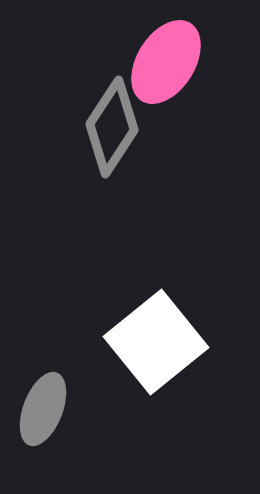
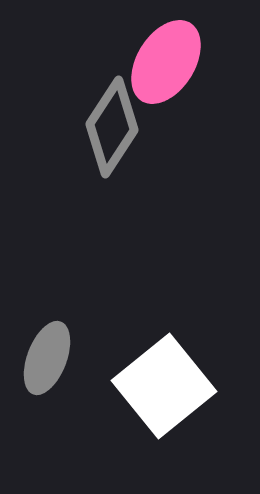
white square: moved 8 px right, 44 px down
gray ellipse: moved 4 px right, 51 px up
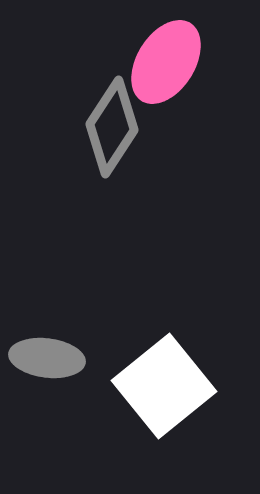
gray ellipse: rotated 76 degrees clockwise
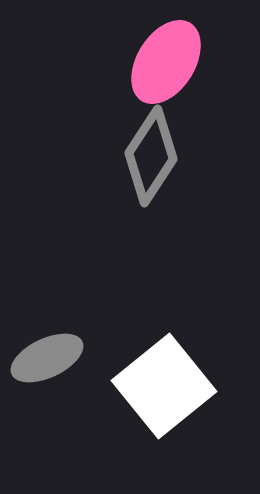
gray diamond: moved 39 px right, 29 px down
gray ellipse: rotated 32 degrees counterclockwise
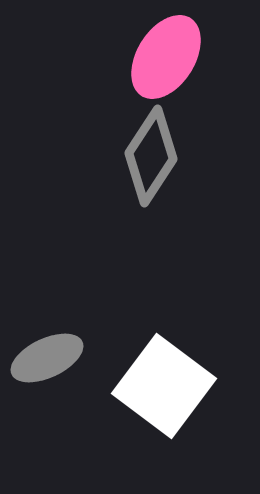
pink ellipse: moved 5 px up
white square: rotated 14 degrees counterclockwise
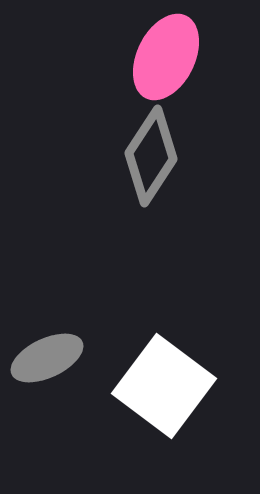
pink ellipse: rotated 6 degrees counterclockwise
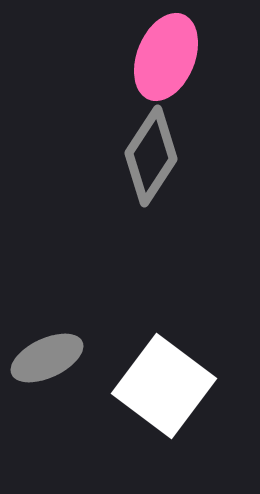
pink ellipse: rotated 4 degrees counterclockwise
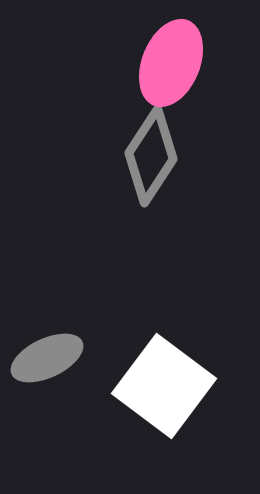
pink ellipse: moved 5 px right, 6 px down
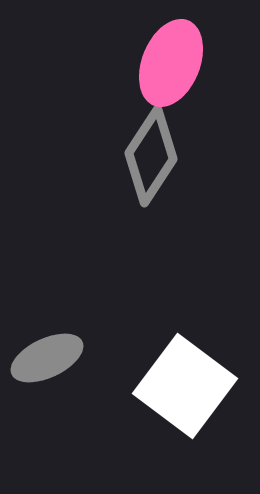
white square: moved 21 px right
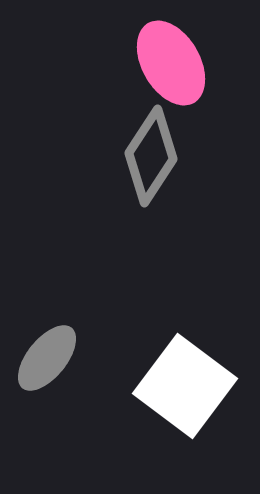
pink ellipse: rotated 52 degrees counterclockwise
gray ellipse: rotated 26 degrees counterclockwise
